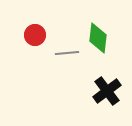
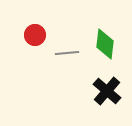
green diamond: moved 7 px right, 6 px down
black cross: rotated 12 degrees counterclockwise
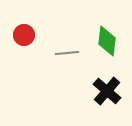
red circle: moved 11 px left
green diamond: moved 2 px right, 3 px up
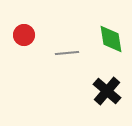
green diamond: moved 4 px right, 2 px up; rotated 16 degrees counterclockwise
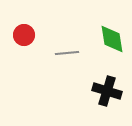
green diamond: moved 1 px right
black cross: rotated 24 degrees counterclockwise
